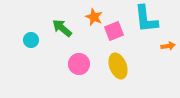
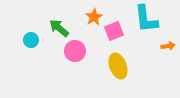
orange star: rotated 18 degrees clockwise
green arrow: moved 3 px left
pink circle: moved 4 px left, 13 px up
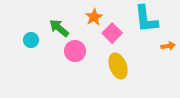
pink square: moved 2 px left, 2 px down; rotated 24 degrees counterclockwise
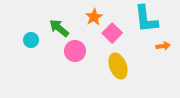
orange arrow: moved 5 px left
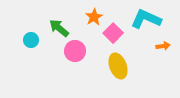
cyan L-shape: rotated 120 degrees clockwise
pink square: moved 1 px right
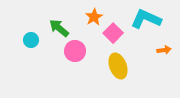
orange arrow: moved 1 px right, 4 px down
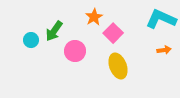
cyan L-shape: moved 15 px right
green arrow: moved 5 px left, 3 px down; rotated 95 degrees counterclockwise
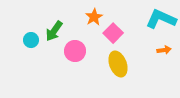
yellow ellipse: moved 2 px up
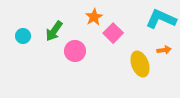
cyan circle: moved 8 px left, 4 px up
yellow ellipse: moved 22 px right
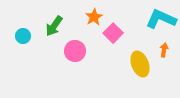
green arrow: moved 5 px up
orange arrow: rotated 72 degrees counterclockwise
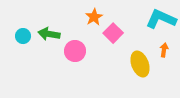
green arrow: moved 5 px left, 8 px down; rotated 65 degrees clockwise
